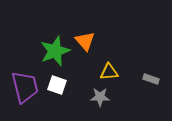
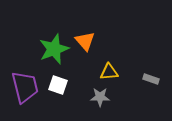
green star: moved 1 px left, 2 px up
white square: moved 1 px right
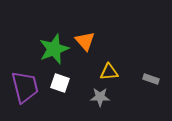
white square: moved 2 px right, 2 px up
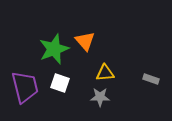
yellow triangle: moved 4 px left, 1 px down
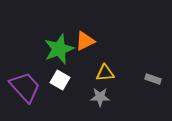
orange triangle: rotated 45 degrees clockwise
green star: moved 5 px right
gray rectangle: moved 2 px right
white square: moved 3 px up; rotated 12 degrees clockwise
purple trapezoid: rotated 28 degrees counterclockwise
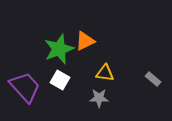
yellow triangle: rotated 12 degrees clockwise
gray rectangle: rotated 21 degrees clockwise
gray star: moved 1 px left, 1 px down
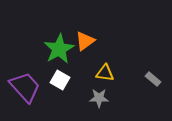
orange triangle: rotated 10 degrees counterclockwise
green star: rotated 8 degrees counterclockwise
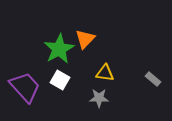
orange triangle: moved 2 px up; rotated 10 degrees counterclockwise
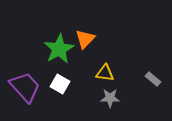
white square: moved 4 px down
gray star: moved 11 px right
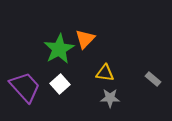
white square: rotated 18 degrees clockwise
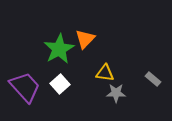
gray star: moved 6 px right, 5 px up
